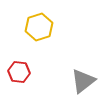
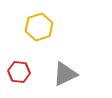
gray triangle: moved 18 px left, 7 px up; rotated 12 degrees clockwise
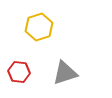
gray triangle: moved 1 px up; rotated 8 degrees clockwise
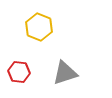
yellow hexagon: rotated 20 degrees counterclockwise
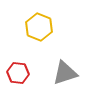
red hexagon: moved 1 px left, 1 px down
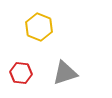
red hexagon: moved 3 px right
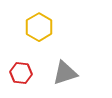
yellow hexagon: rotated 8 degrees clockwise
